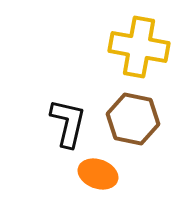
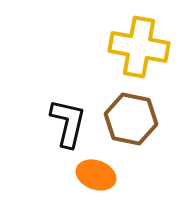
brown hexagon: moved 2 px left
orange ellipse: moved 2 px left, 1 px down
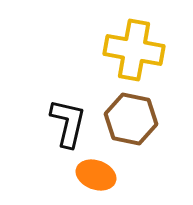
yellow cross: moved 5 px left, 3 px down
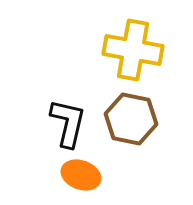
yellow cross: moved 1 px left
orange ellipse: moved 15 px left
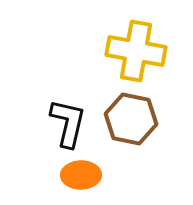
yellow cross: moved 3 px right, 1 px down
orange ellipse: rotated 21 degrees counterclockwise
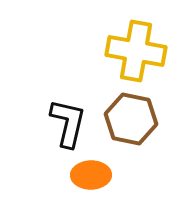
orange ellipse: moved 10 px right
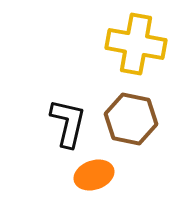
yellow cross: moved 7 px up
orange ellipse: moved 3 px right; rotated 18 degrees counterclockwise
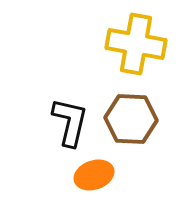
brown hexagon: rotated 9 degrees counterclockwise
black L-shape: moved 2 px right, 1 px up
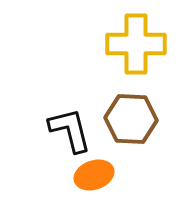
yellow cross: rotated 10 degrees counterclockwise
black L-shape: moved 8 px down; rotated 27 degrees counterclockwise
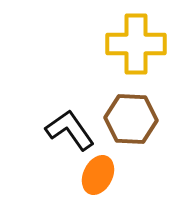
black L-shape: rotated 21 degrees counterclockwise
orange ellipse: moved 4 px right; rotated 45 degrees counterclockwise
